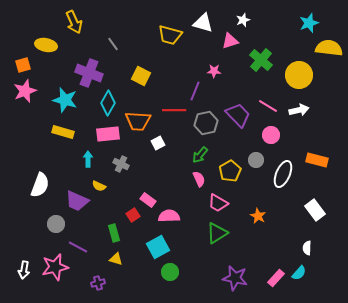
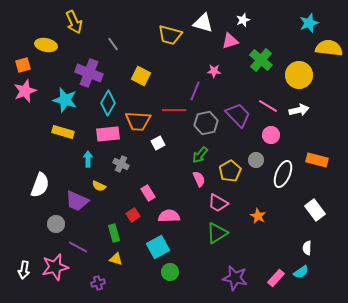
pink rectangle at (148, 200): moved 7 px up; rotated 21 degrees clockwise
cyan semicircle at (299, 273): moved 2 px right, 1 px up; rotated 14 degrees clockwise
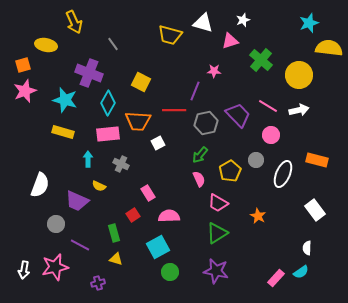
yellow square at (141, 76): moved 6 px down
purple line at (78, 247): moved 2 px right, 2 px up
purple star at (235, 278): moved 19 px left, 7 px up
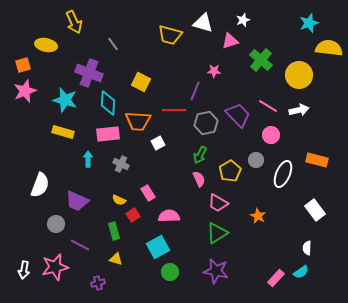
cyan diamond at (108, 103): rotated 25 degrees counterclockwise
green arrow at (200, 155): rotated 12 degrees counterclockwise
yellow semicircle at (99, 186): moved 20 px right, 14 px down
green rectangle at (114, 233): moved 2 px up
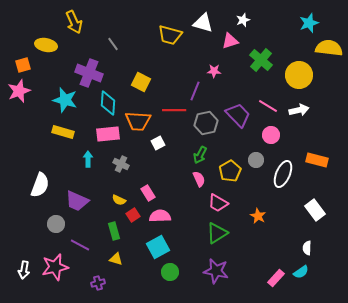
pink star at (25, 91): moved 6 px left
pink semicircle at (169, 216): moved 9 px left
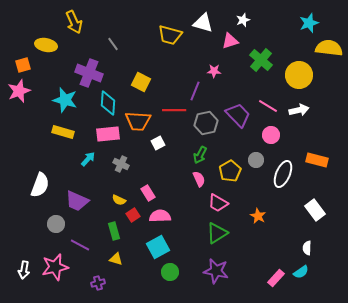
cyan arrow at (88, 159): rotated 42 degrees clockwise
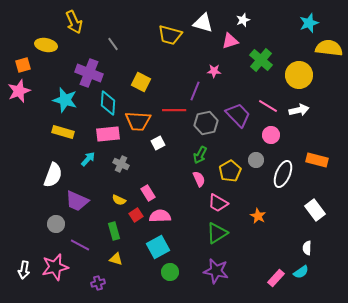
white semicircle at (40, 185): moved 13 px right, 10 px up
red square at (133, 215): moved 3 px right
